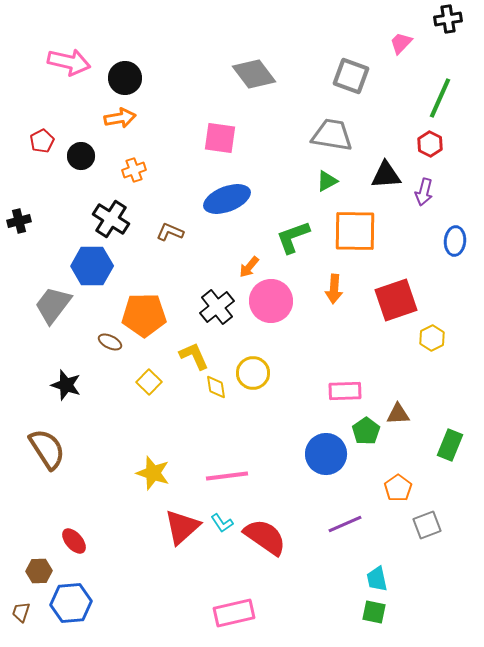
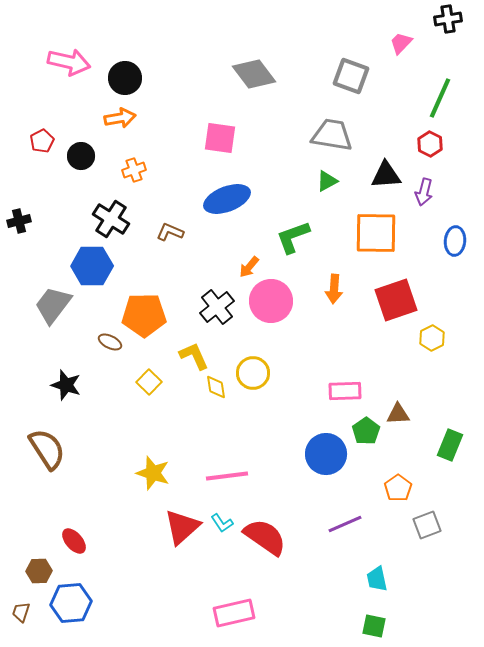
orange square at (355, 231): moved 21 px right, 2 px down
green square at (374, 612): moved 14 px down
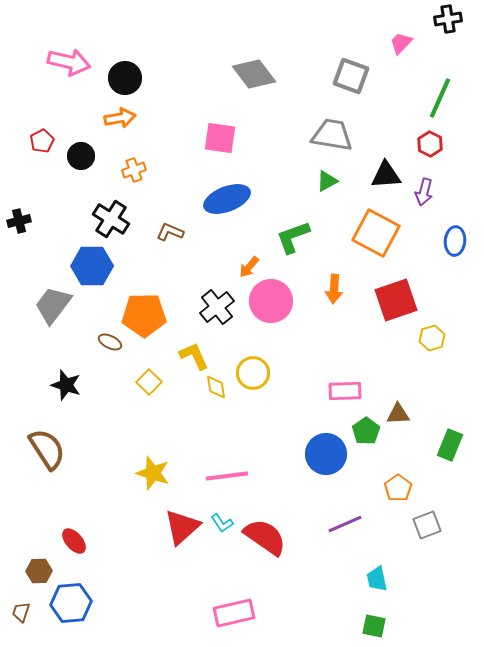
orange square at (376, 233): rotated 27 degrees clockwise
yellow hexagon at (432, 338): rotated 10 degrees clockwise
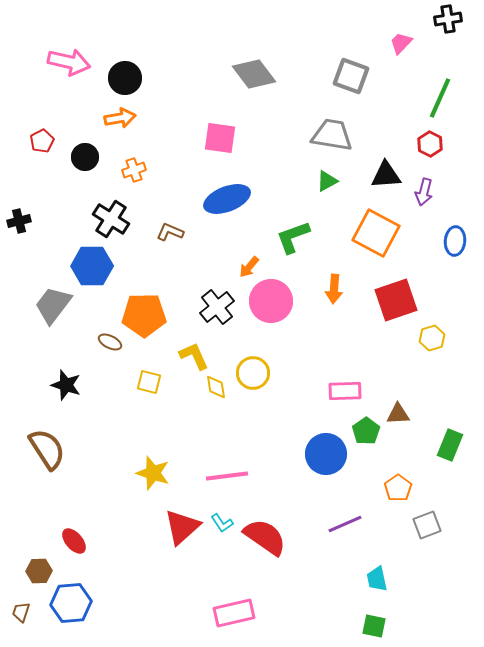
black circle at (81, 156): moved 4 px right, 1 px down
yellow square at (149, 382): rotated 30 degrees counterclockwise
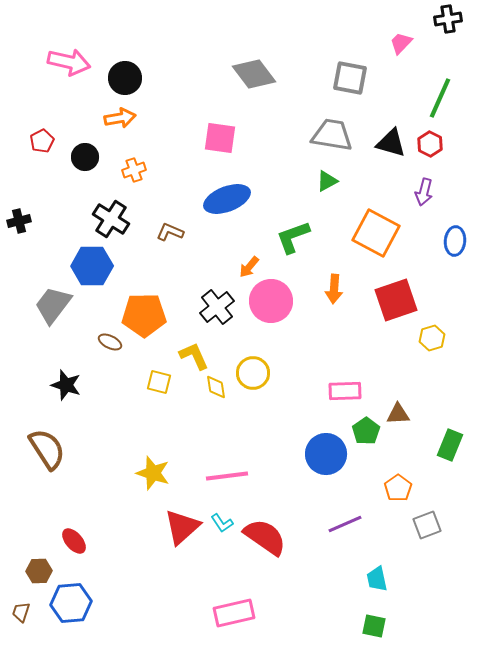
gray square at (351, 76): moved 1 px left, 2 px down; rotated 9 degrees counterclockwise
black triangle at (386, 175): moved 5 px right, 32 px up; rotated 20 degrees clockwise
yellow square at (149, 382): moved 10 px right
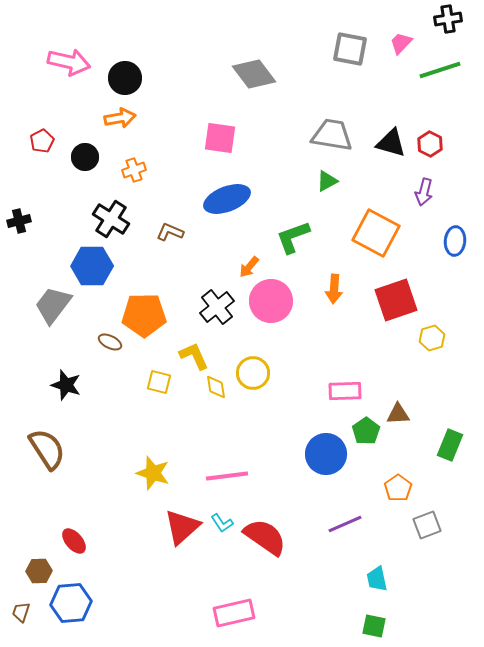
gray square at (350, 78): moved 29 px up
green line at (440, 98): moved 28 px up; rotated 48 degrees clockwise
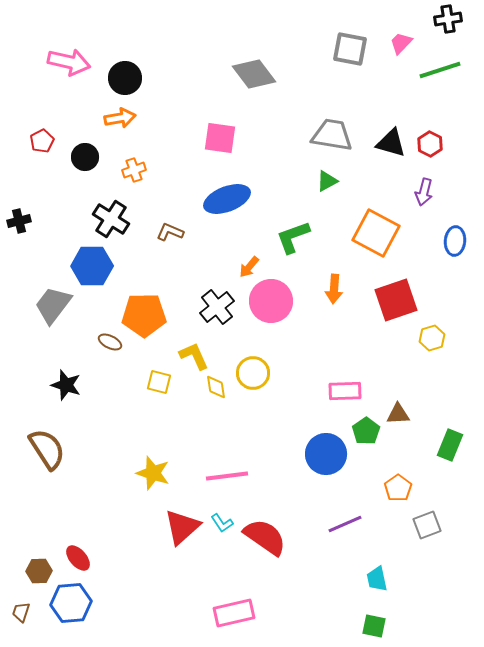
red ellipse at (74, 541): moved 4 px right, 17 px down
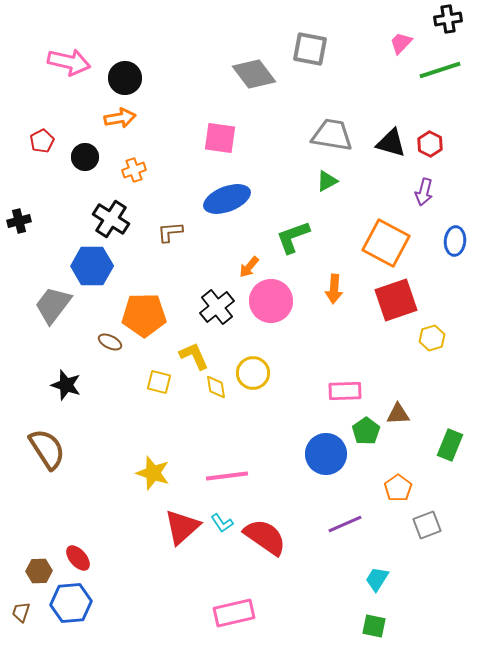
gray square at (350, 49): moved 40 px left
brown L-shape at (170, 232): rotated 28 degrees counterclockwise
orange square at (376, 233): moved 10 px right, 10 px down
cyan trapezoid at (377, 579): rotated 44 degrees clockwise
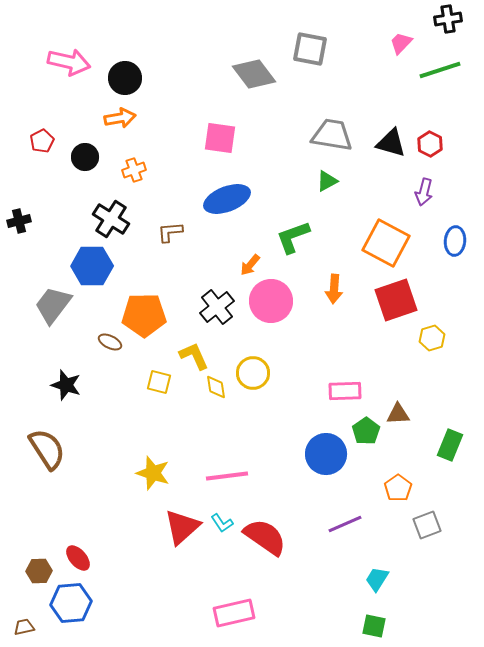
orange arrow at (249, 267): moved 1 px right, 2 px up
brown trapezoid at (21, 612): moved 3 px right, 15 px down; rotated 60 degrees clockwise
